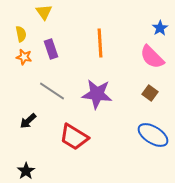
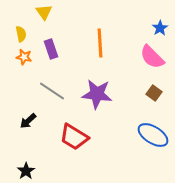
brown square: moved 4 px right
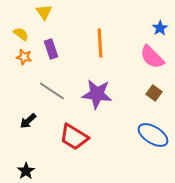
yellow semicircle: rotated 42 degrees counterclockwise
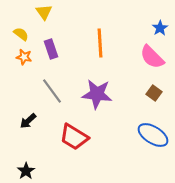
gray line: rotated 20 degrees clockwise
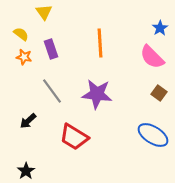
brown square: moved 5 px right
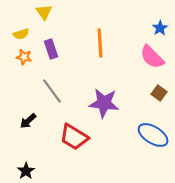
yellow semicircle: rotated 126 degrees clockwise
purple star: moved 7 px right, 9 px down
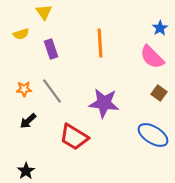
orange star: moved 32 px down; rotated 14 degrees counterclockwise
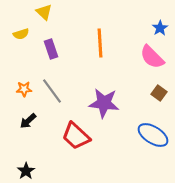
yellow triangle: rotated 12 degrees counterclockwise
red trapezoid: moved 2 px right, 1 px up; rotated 12 degrees clockwise
